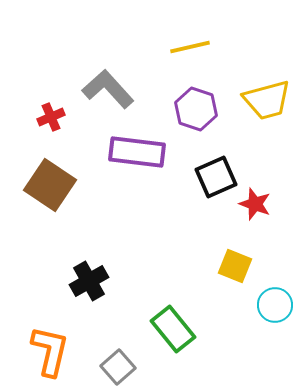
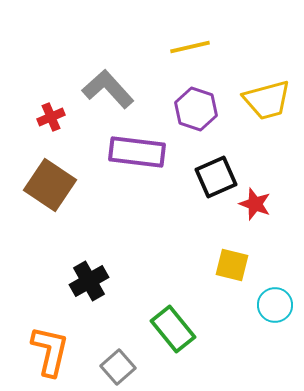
yellow square: moved 3 px left, 1 px up; rotated 8 degrees counterclockwise
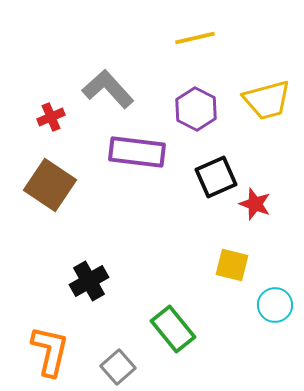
yellow line: moved 5 px right, 9 px up
purple hexagon: rotated 9 degrees clockwise
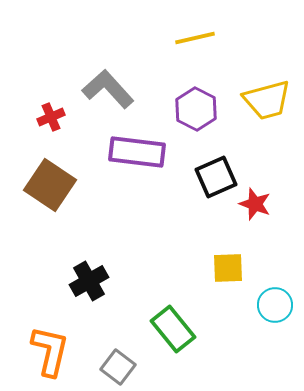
yellow square: moved 4 px left, 3 px down; rotated 16 degrees counterclockwise
gray square: rotated 12 degrees counterclockwise
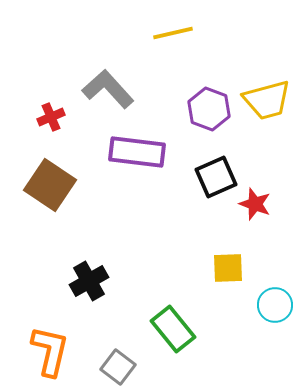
yellow line: moved 22 px left, 5 px up
purple hexagon: moved 13 px right; rotated 6 degrees counterclockwise
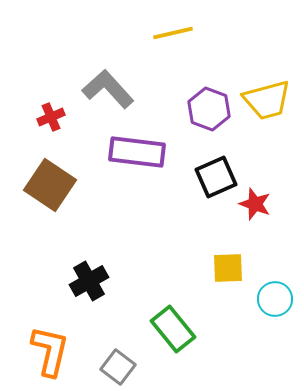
cyan circle: moved 6 px up
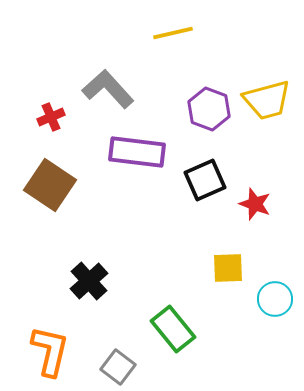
black square: moved 11 px left, 3 px down
black cross: rotated 12 degrees counterclockwise
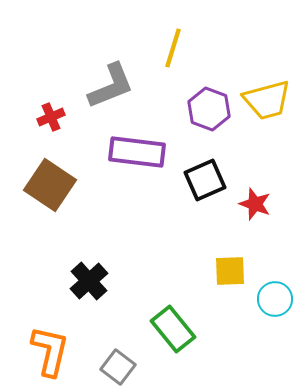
yellow line: moved 15 px down; rotated 60 degrees counterclockwise
gray L-shape: moved 3 px right, 3 px up; rotated 110 degrees clockwise
yellow square: moved 2 px right, 3 px down
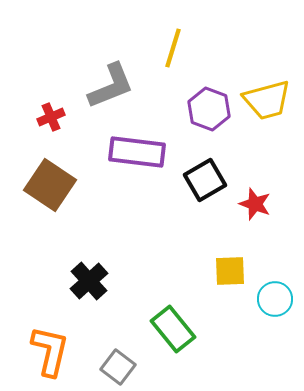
black square: rotated 6 degrees counterclockwise
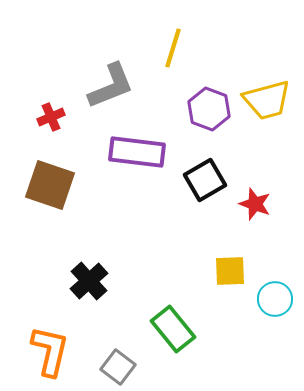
brown square: rotated 15 degrees counterclockwise
